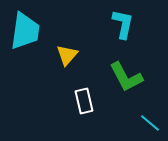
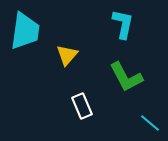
white rectangle: moved 2 px left, 5 px down; rotated 10 degrees counterclockwise
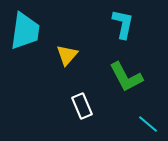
cyan line: moved 2 px left, 1 px down
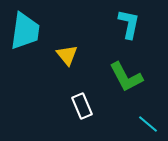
cyan L-shape: moved 6 px right
yellow triangle: rotated 20 degrees counterclockwise
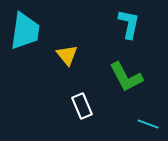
cyan line: rotated 20 degrees counterclockwise
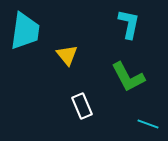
green L-shape: moved 2 px right
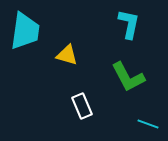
yellow triangle: rotated 35 degrees counterclockwise
